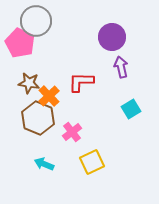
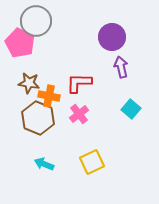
red L-shape: moved 2 px left, 1 px down
orange cross: rotated 35 degrees counterclockwise
cyan square: rotated 18 degrees counterclockwise
pink cross: moved 7 px right, 18 px up
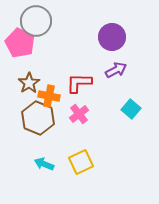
purple arrow: moved 5 px left, 3 px down; rotated 75 degrees clockwise
brown star: rotated 30 degrees clockwise
yellow square: moved 11 px left
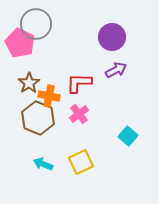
gray circle: moved 3 px down
cyan square: moved 3 px left, 27 px down
cyan arrow: moved 1 px left
